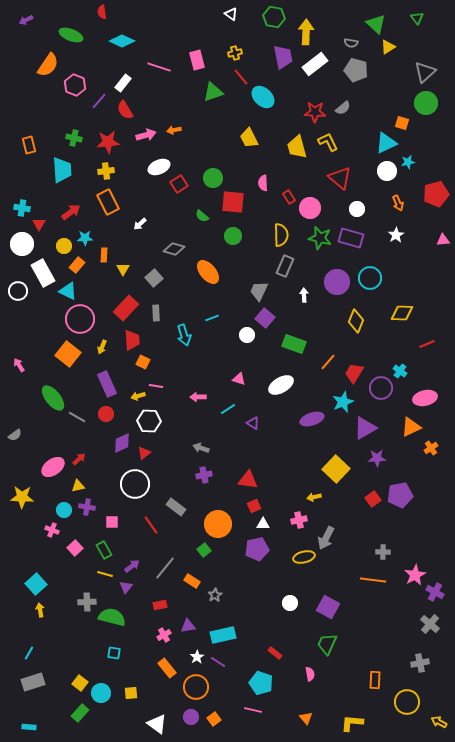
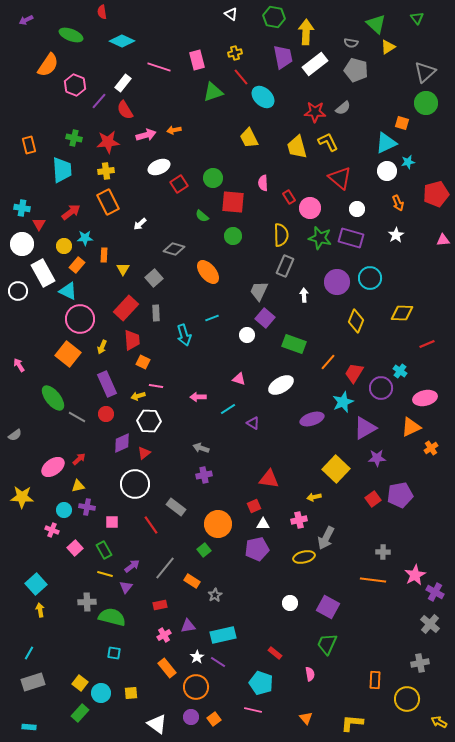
red triangle at (248, 480): moved 21 px right, 1 px up
yellow circle at (407, 702): moved 3 px up
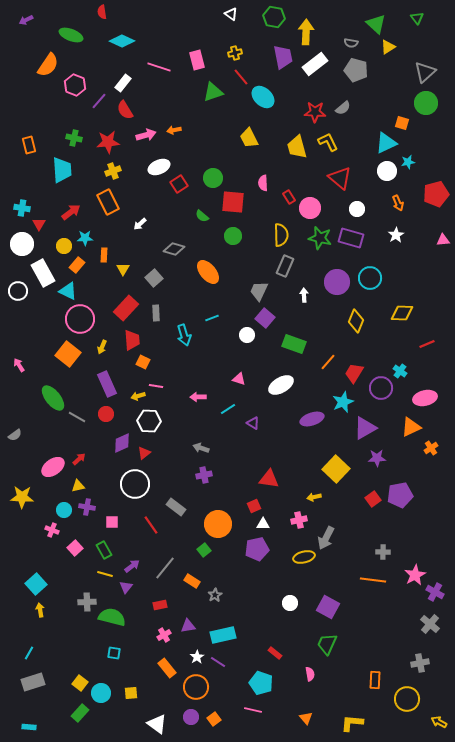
yellow cross at (106, 171): moved 7 px right; rotated 14 degrees counterclockwise
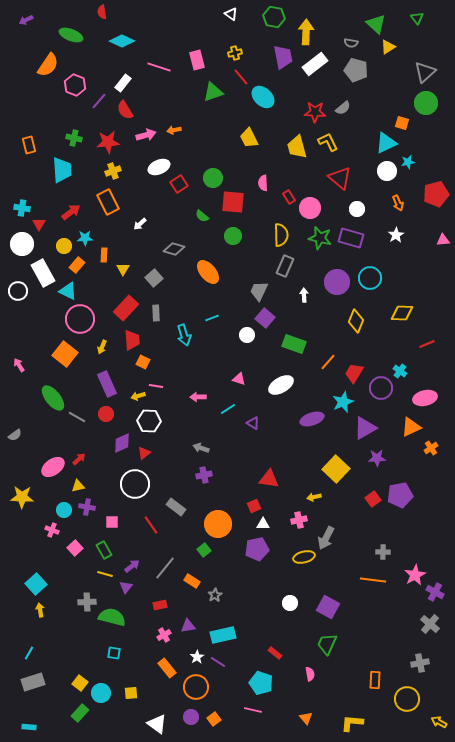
orange square at (68, 354): moved 3 px left
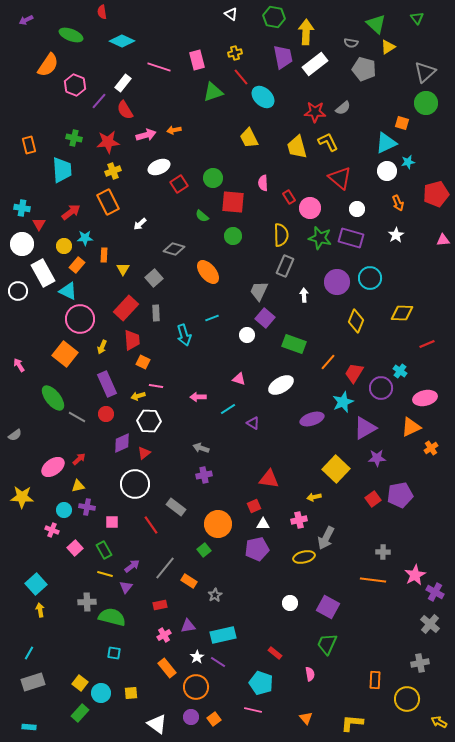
gray pentagon at (356, 70): moved 8 px right, 1 px up
orange rectangle at (192, 581): moved 3 px left
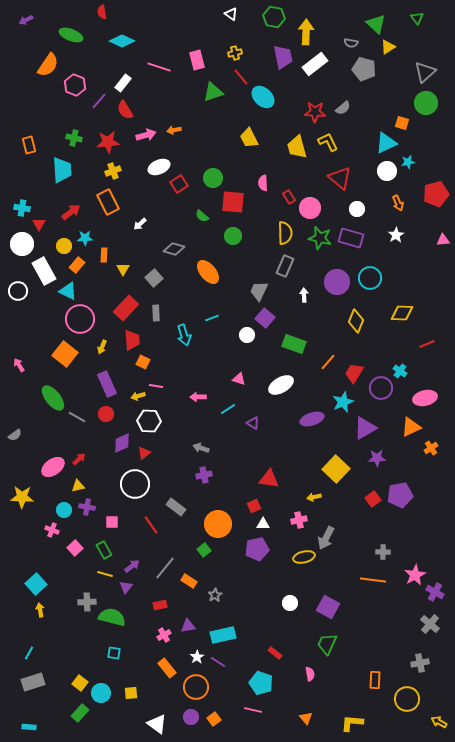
yellow semicircle at (281, 235): moved 4 px right, 2 px up
white rectangle at (43, 273): moved 1 px right, 2 px up
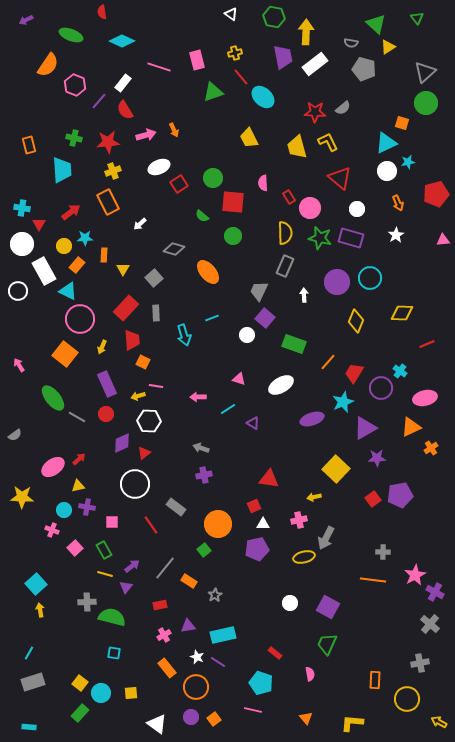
orange arrow at (174, 130): rotated 104 degrees counterclockwise
white star at (197, 657): rotated 16 degrees counterclockwise
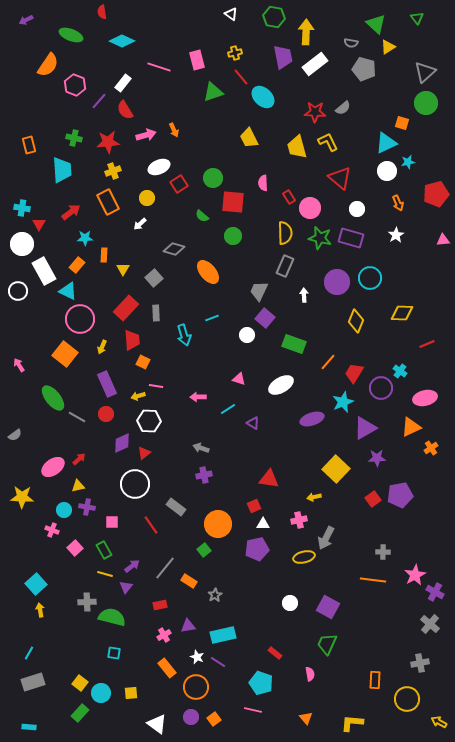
yellow circle at (64, 246): moved 83 px right, 48 px up
